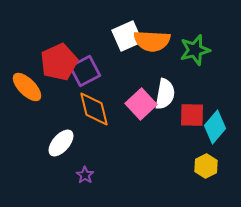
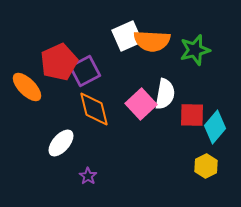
purple star: moved 3 px right, 1 px down
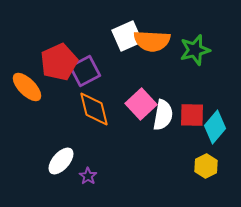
white semicircle: moved 2 px left, 21 px down
white ellipse: moved 18 px down
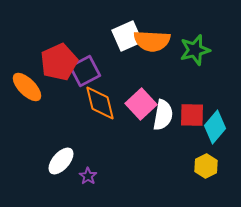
orange diamond: moved 6 px right, 6 px up
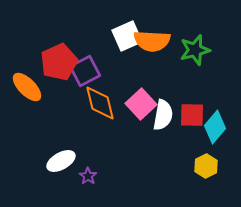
white ellipse: rotated 20 degrees clockwise
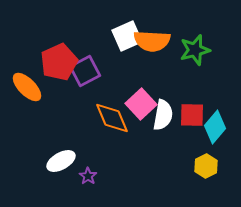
orange diamond: moved 12 px right, 15 px down; rotated 9 degrees counterclockwise
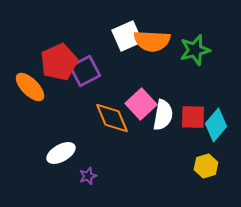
orange ellipse: moved 3 px right
red square: moved 1 px right, 2 px down
cyan diamond: moved 1 px right, 2 px up
white ellipse: moved 8 px up
yellow hexagon: rotated 10 degrees clockwise
purple star: rotated 18 degrees clockwise
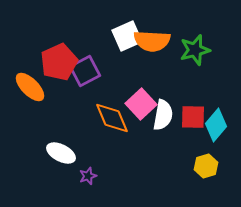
white ellipse: rotated 56 degrees clockwise
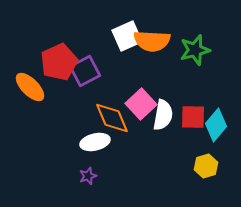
white ellipse: moved 34 px right, 11 px up; rotated 40 degrees counterclockwise
